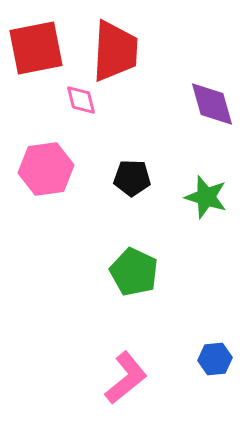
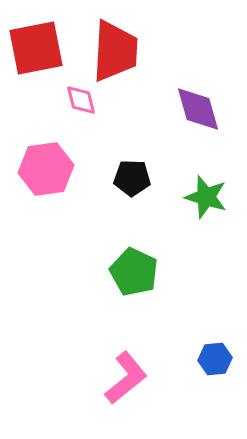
purple diamond: moved 14 px left, 5 px down
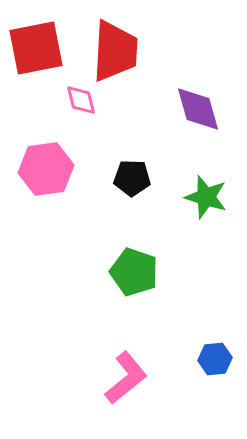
green pentagon: rotated 6 degrees counterclockwise
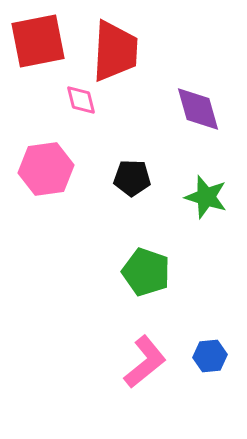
red square: moved 2 px right, 7 px up
green pentagon: moved 12 px right
blue hexagon: moved 5 px left, 3 px up
pink L-shape: moved 19 px right, 16 px up
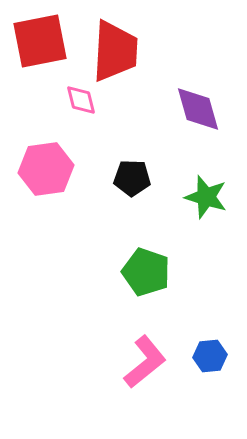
red square: moved 2 px right
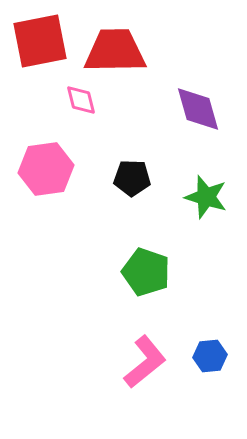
red trapezoid: rotated 94 degrees counterclockwise
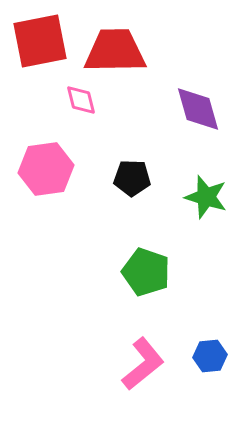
pink L-shape: moved 2 px left, 2 px down
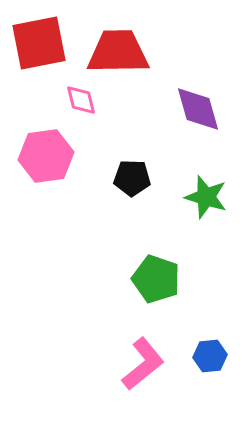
red square: moved 1 px left, 2 px down
red trapezoid: moved 3 px right, 1 px down
pink hexagon: moved 13 px up
green pentagon: moved 10 px right, 7 px down
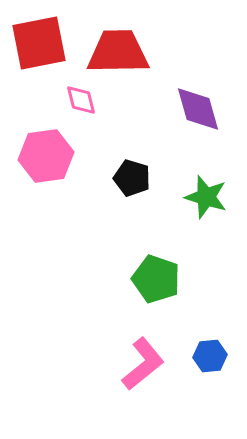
black pentagon: rotated 15 degrees clockwise
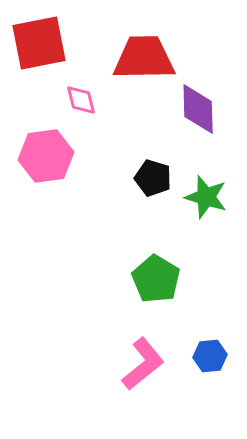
red trapezoid: moved 26 px right, 6 px down
purple diamond: rotated 14 degrees clockwise
black pentagon: moved 21 px right
green pentagon: rotated 12 degrees clockwise
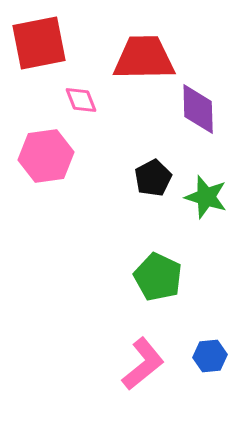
pink diamond: rotated 8 degrees counterclockwise
black pentagon: rotated 27 degrees clockwise
green pentagon: moved 2 px right, 2 px up; rotated 6 degrees counterclockwise
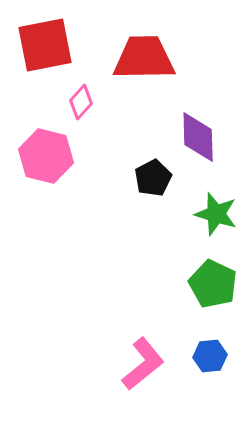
red square: moved 6 px right, 2 px down
pink diamond: moved 2 px down; rotated 64 degrees clockwise
purple diamond: moved 28 px down
pink hexagon: rotated 22 degrees clockwise
green star: moved 10 px right, 17 px down
green pentagon: moved 55 px right, 7 px down
